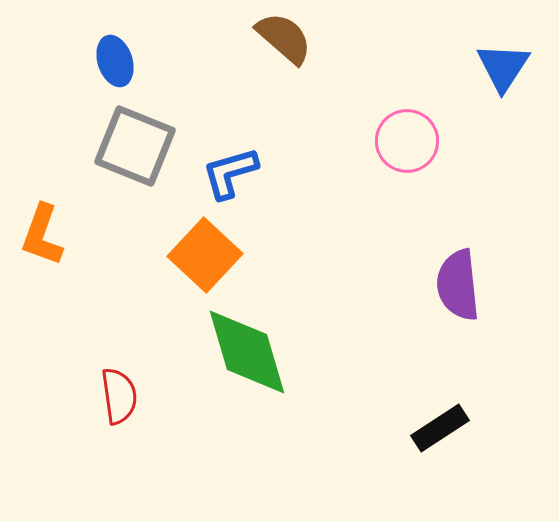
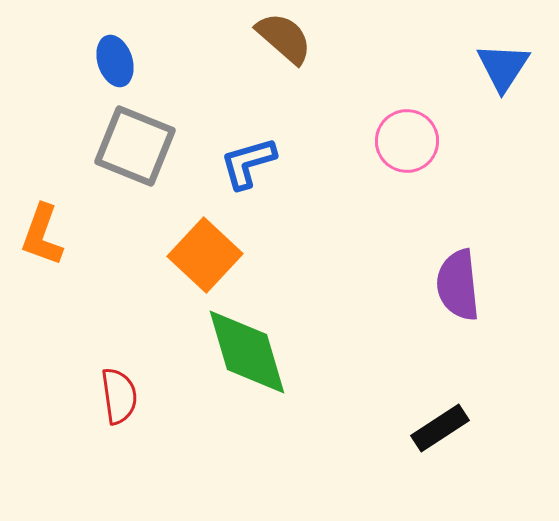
blue L-shape: moved 18 px right, 10 px up
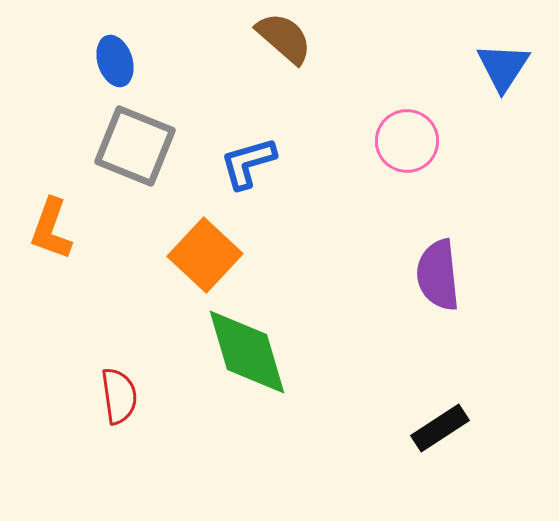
orange L-shape: moved 9 px right, 6 px up
purple semicircle: moved 20 px left, 10 px up
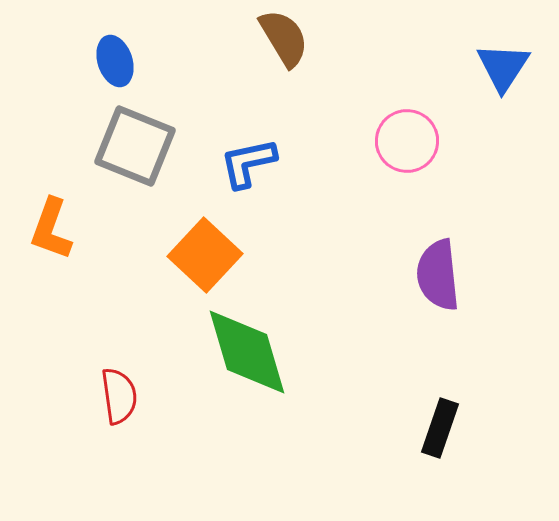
brown semicircle: rotated 18 degrees clockwise
blue L-shape: rotated 4 degrees clockwise
black rectangle: rotated 38 degrees counterclockwise
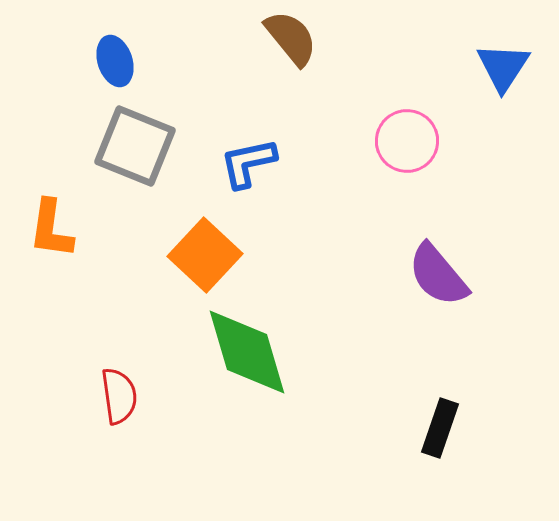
brown semicircle: moved 7 px right; rotated 8 degrees counterclockwise
orange L-shape: rotated 12 degrees counterclockwise
purple semicircle: rotated 34 degrees counterclockwise
